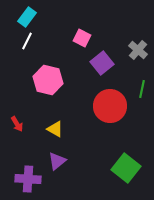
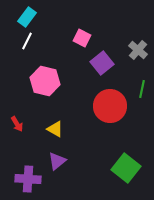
pink hexagon: moved 3 px left, 1 px down
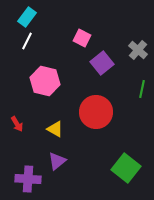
red circle: moved 14 px left, 6 px down
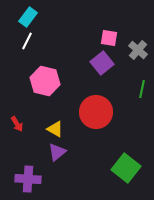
cyan rectangle: moved 1 px right
pink square: moved 27 px right; rotated 18 degrees counterclockwise
purple triangle: moved 9 px up
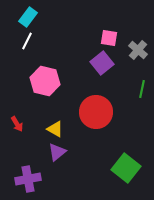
purple cross: rotated 15 degrees counterclockwise
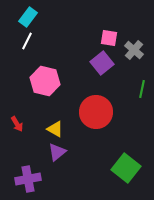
gray cross: moved 4 px left
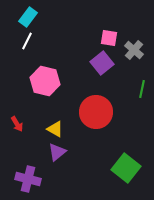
purple cross: rotated 25 degrees clockwise
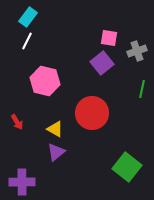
gray cross: moved 3 px right, 1 px down; rotated 30 degrees clockwise
red circle: moved 4 px left, 1 px down
red arrow: moved 2 px up
purple triangle: moved 1 px left
green square: moved 1 px right, 1 px up
purple cross: moved 6 px left, 3 px down; rotated 15 degrees counterclockwise
